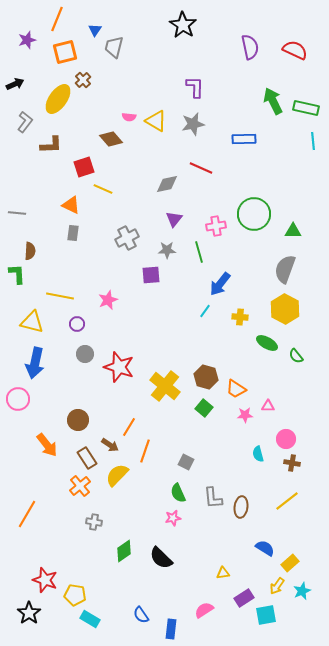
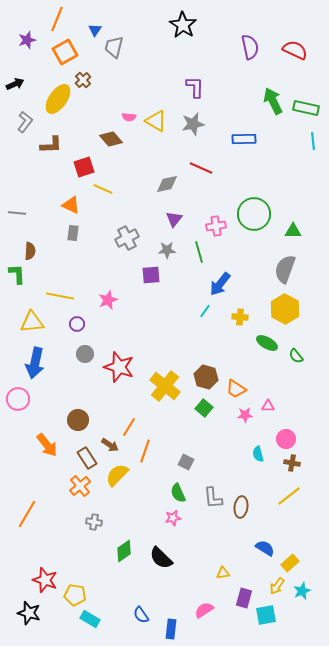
orange square at (65, 52): rotated 15 degrees counterclockwise
yellow triangle at (32, 322): rotated 20 degrees counterclockwise
yellow line at (287, 501): moved 2 px right, 5 px up
purple rectangle at (244, 598): rotated 42 degrees counterclockwise
black star at (29, 613): rotated 20 degrees counterclockwise
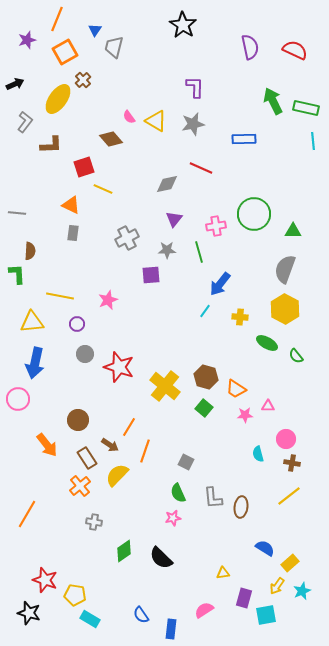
pink semicircle at (129, 117): rotated 48 degrees clockwise
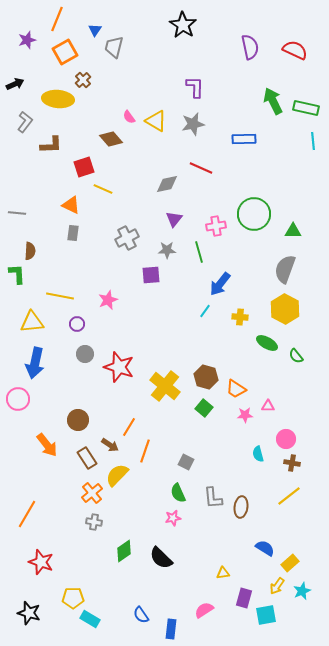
yellow ellipse at (58, 99): rotated 60 degrees clockwise
orange cross at (80, 486): moved 12 px right, 7 px down
red star at (45, 580): moved 4 px left, 18 px up
yellow pentagon at (75, 595): moved 2 px left, 3 px down; rotated 10 degrees counterclockwise
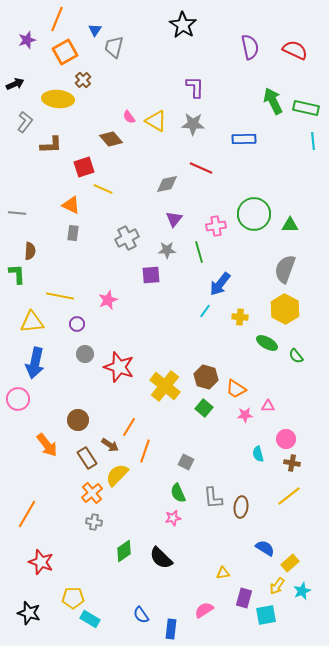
gray star at (193, 124): rotated 15 degrees clockwise
green triangle at (293, 231): moved 3 px left, 6 px up
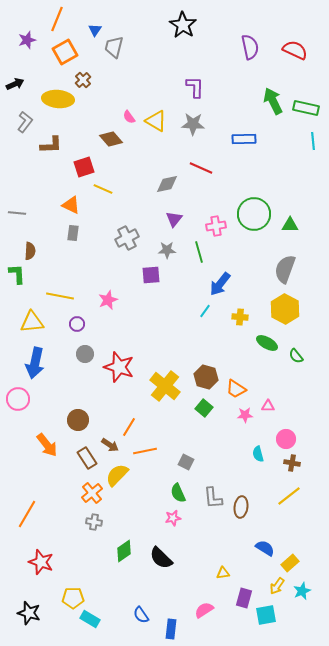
orange line at (145, 451): rotated 60 degrees clockwise
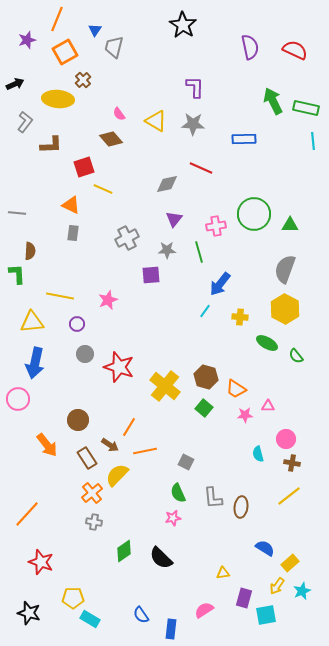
pink semicircle at (129, 117): moved 10 px left, 3 px up
orange line at (27, 514): rotated 12 degrees clockwise
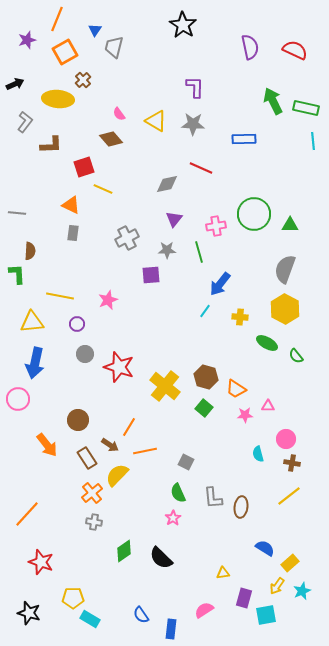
pink star at (173, 518): rotated 21 degrees counterclockwise
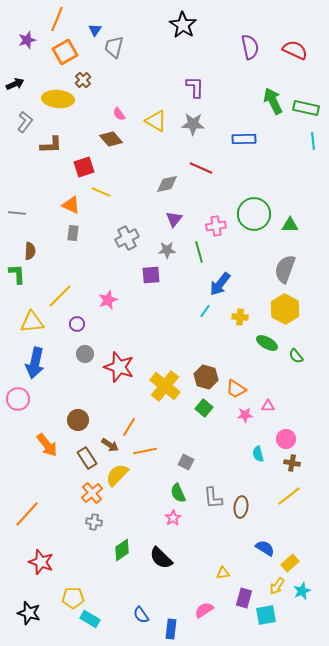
yellow line at (103, 189): moved 2 px left, 3 px down
yellow line at (60, 296): rotated 56 degrees counterclockwise
green diamond at (124, 551): moved 2 px left, 1 px up
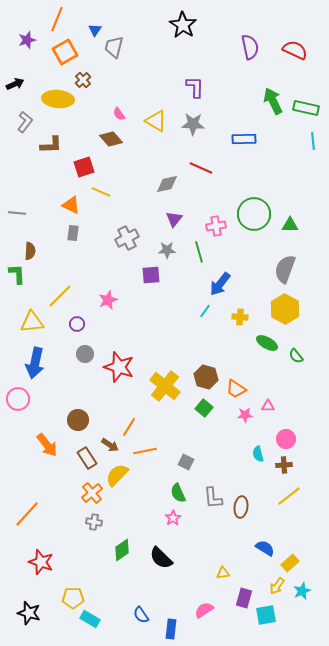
brown cross at (292, 463): moved 8 px left, 2 px down; rotated 14 degrees counterclockwise
